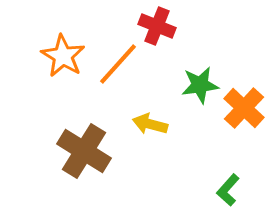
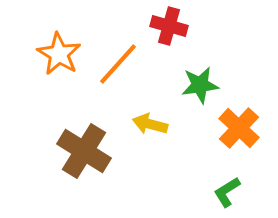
red cross: moved 12 px right; rotated 6 degrees counterclockwise
orange star: moved 4 px left, 2 px up
orange cross: moved 5 px left, 20 px down
green L-shape: moved 1 px left, 2 px down; rotated 16 degrees clockwise
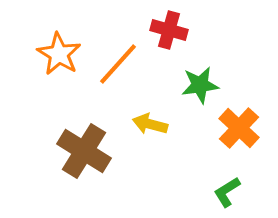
red cross: moved 4 px down
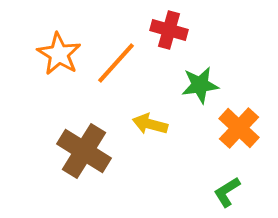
orange line: moved 2 px left, 1 px up
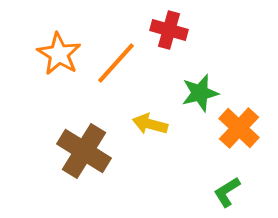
green star: moved 8 px down; rotated 6 degrees counterclockwise
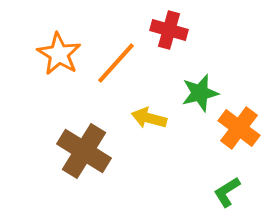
yellow arrow: moved 1 px left, 6 px up
orange cross: rotated 6 degrees counterclockwise
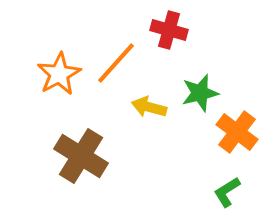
orange star: moved 20 px down; rotated 12 degrees clockwise
yellow arrow: moved 11 px up
orange cross: moved 2 px left, 4 px down
brown cross: moved 3 px left, 5 px down
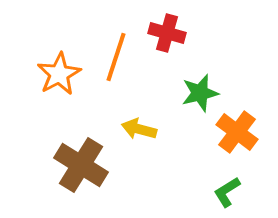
red cross: moved 2 px left, 3 px down
orange line: moved 6 px up; rotated 24 degrees counterclockwise
yellow arrow: moved 10 px left, 22 px down
brown cross: moved 9 px down
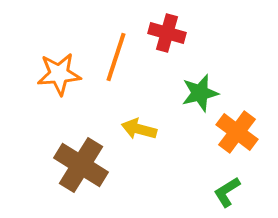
orange star: rotated 24 degrees clockwise
